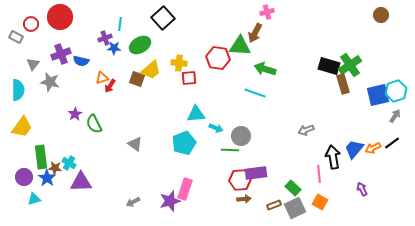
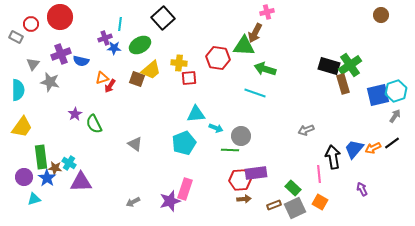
green triangle at (240, 46): moved 4 px right
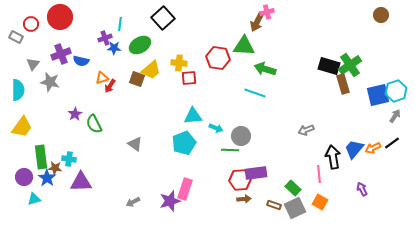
brown arrow at (255, 33): moved 2 px right, 11 px up
cyan triangle at (196, 114): moved 3 px left, 2 px down
cyan cross at (69, 163): moved 4 px up; rotated 24 degrees counterclockwise
brown rectangle at (274, 205): rotated 40 degrees clockwise
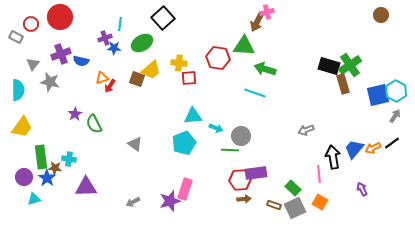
green ellipse at (140, 45): moved 2 px right, 2 px up
cyan hexagon at (396, 91): rotated 15 degrees counterclockwise
purple triangle at (81, 182): moved 5 px right, 5 px down
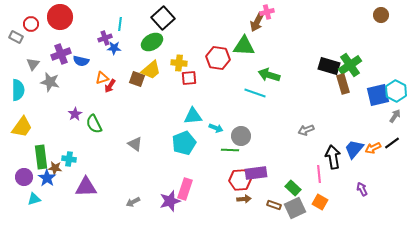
green ellipse at (142, 43): moved 10 px right, 1 px up
green arrow at (265, 69): moved 4 px right, 6 px down
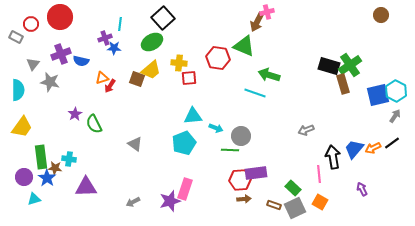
green triangle at (244, 46): rotated 20 degrees clockwise
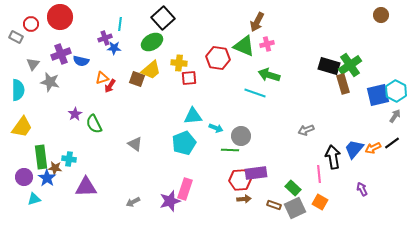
pink cross at (267, 12): moved 32 px down
